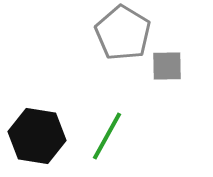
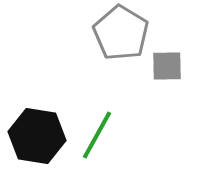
gray pentagon: moved 2 px left
green line: moved 10 px left, 1 px up
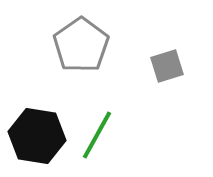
gray pentagon: moved 40 px left, 12 px down; rotated 6 degrees clockwise
gray square: rotated 16 degrees counterclockwise
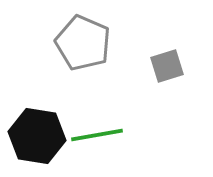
gray pentagon: moved 2 px right, 2 px up; rotated 14 degrees counterclockwise
green line: rotated 51 degrees clockwise
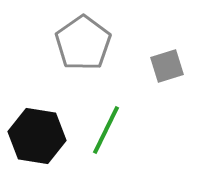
gray pentagon: rotated 14 degrees clockwise
green line: moved 9 px right, 5 px up; rotated 54 degrees counterclockwise
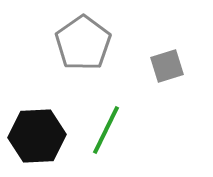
black hexagon: rotated 12 degrees counterclockwise
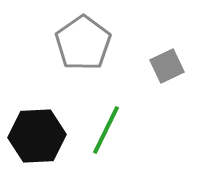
gray square: rotated 8 degrees counterclockwise
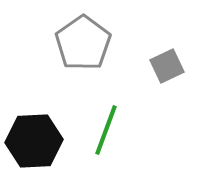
green line: rotated 6 degrees counterclockwise
black hexagon: moved 3 px left, 5 px down
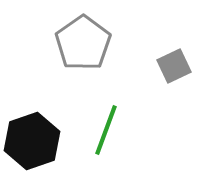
gray square: moved 7 px right
black hexagon: moved 2 px left; rotated 16 degrees counterclockwise
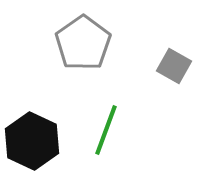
gray square: rotated 36 degrees counterclockwise
black hexagon: rotated 16 degrees counterclockwise
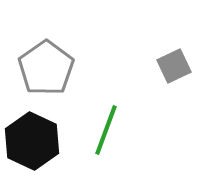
gray pentagon: moved 37 px left, 25 px down
gray square: rotated 36 degrees clockwise
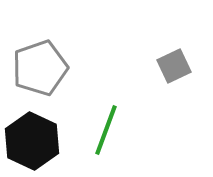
gray pentagon: moved 6 px left; rotated 16 degrees clockwise
